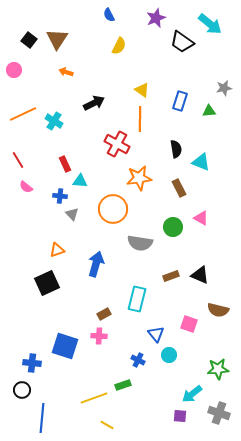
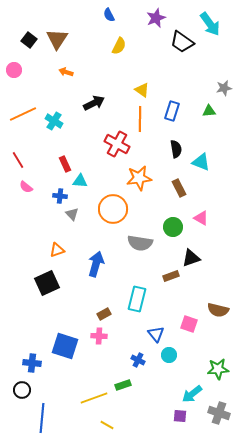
cyan arrow at (210, 24): rotated 15 degrees clockwise
blue rectangle at (180, 101): moved 8 px left, 10 px down
black triangle at (200, 275): moved 9 px left, 17 px up; rotated 42 degrees counterclockwise
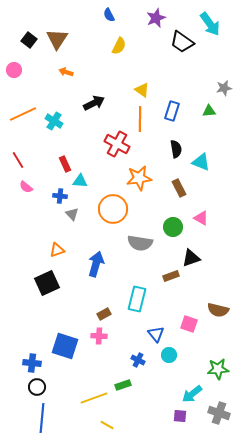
black circle at (22, 390): moved 15 px right, 3 px up
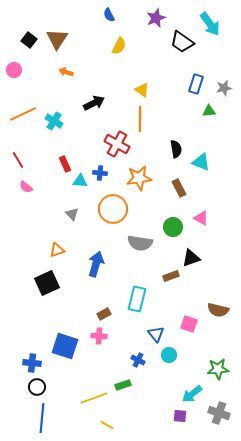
blue rectangle at (172, 111): moved 24 px right, 27 px up
blue cross at (60, 196): moved 40 px right, 23 px up
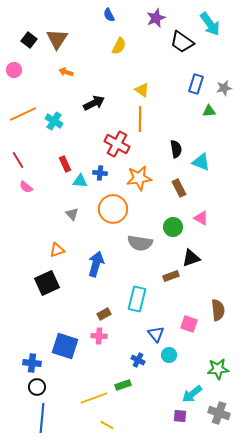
brown semicircle at (218, 310): rotated 110 degrees counterclockwise
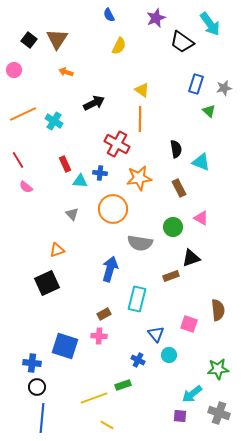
green triangle at (209, 111): rotated 48 degrees clockwise
blue arrow at (96, 264): moved 14 px right, 5 px down
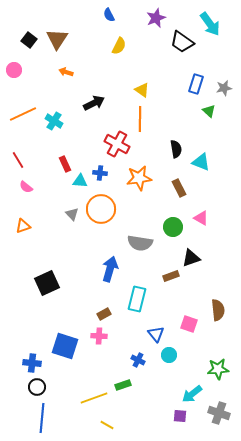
orange circle at (113, 209): moved 12 px left
orange triangle at (57, 250): moved 34 px left, 24 px up
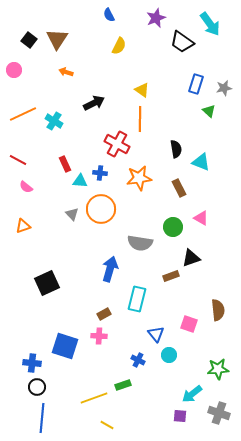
red line at (18, 160): rotated 30 degrees counterclockwise
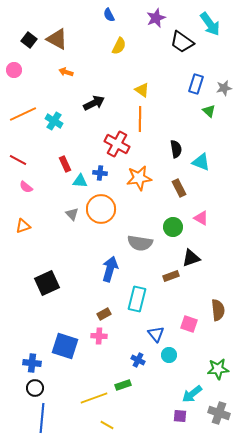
brown triangle at (57, 39): rotated 35 degrees counterclockwise
black circle at (37, 387): moved 2 px left, 1 px down
